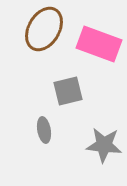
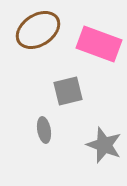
brown ellipse: moved 6 px left, 1 px down; rotated 27 degrees clockwise
gray star: rotated 15 degrees clockwise
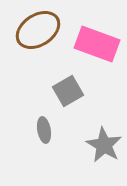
pink rectangle: moved 2 px left
gray square: rotated 16 degrees counterclockwise
gray star: rotated 9 degrees clockwise
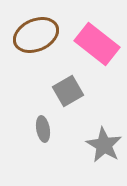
brown ellipse: moved 2 px left, 5 px down; rotated 9 degrees clockwise
pink rectangle: rotated 18 degrees clockwise
gray ellipse: moved 1 px left, 1 px up
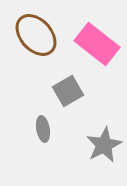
brown ellipse: rotated 72 degrees clockwise
gray star: rotated 15 degrees clockwise
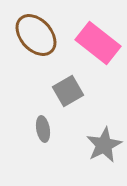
pink rectangle: moved 1 px right, 1 px up
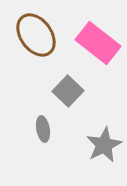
brown ellipse: rotated 6 degrees clockwise
gray square: rotated 16 degrees counterclockwise
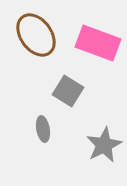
pink rectangle: rotated 18 degrees counterclockwise
gray square: rotated 12 degrees counterclockwise
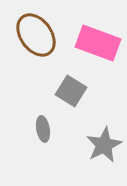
gray square: moved 3 px right
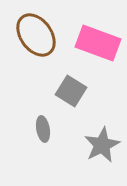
gray star: moved 2 px left
